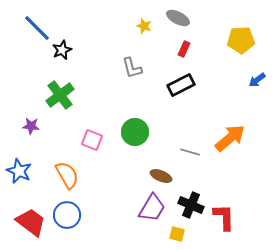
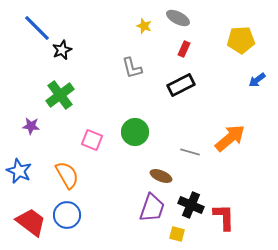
purple trapezoid: rotated 12 degrees counterclockwise
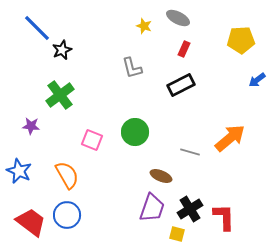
black cross: moved 1 px left, 4 px down; rotated 35 degrees clockwise
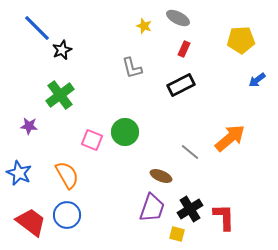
purple star: moved 2 px left
green circle: moved 10 px left
gray line: rotated 24 degrees clockwise
blue star: moved 2 px down
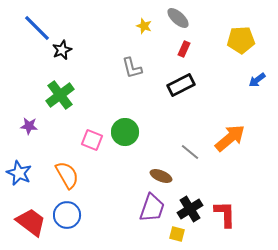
gray ellipse: rotated 15 degrees clockwise
red L-shape: moved 1 px right, 3 px up
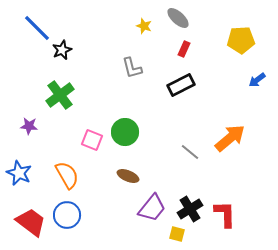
brown ellipse: moved 33 px left
purple trapezoid: rotated 20 degrees clockwise
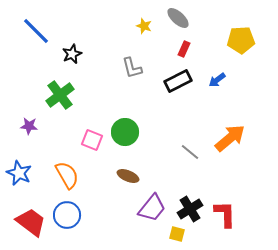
blue line: moved 1 px left, 3 px down
black star: moved 10 px right, 4 px down
blue arrow: moved 40 px left
black rectangle: moved 3 px left, 4 px up
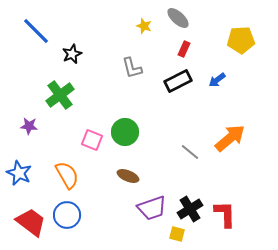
purple trapezoid: rotated 32 degrees clockwise
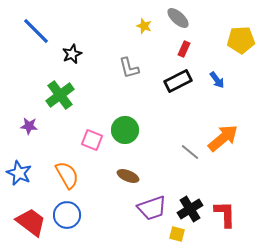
gray L-shape: moved 3 px left
blue arrow: rotated 90 degrees counterclockwise
green circle: moved 2 px up
orange arrow: moved 7 px left
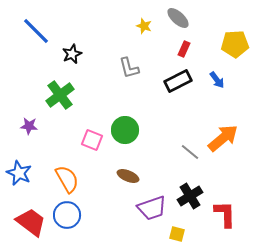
yellow pentagon: moved 6 px left, 4 px down
orange semicircle: moved 4 px down
black cross: moved 13 px up
